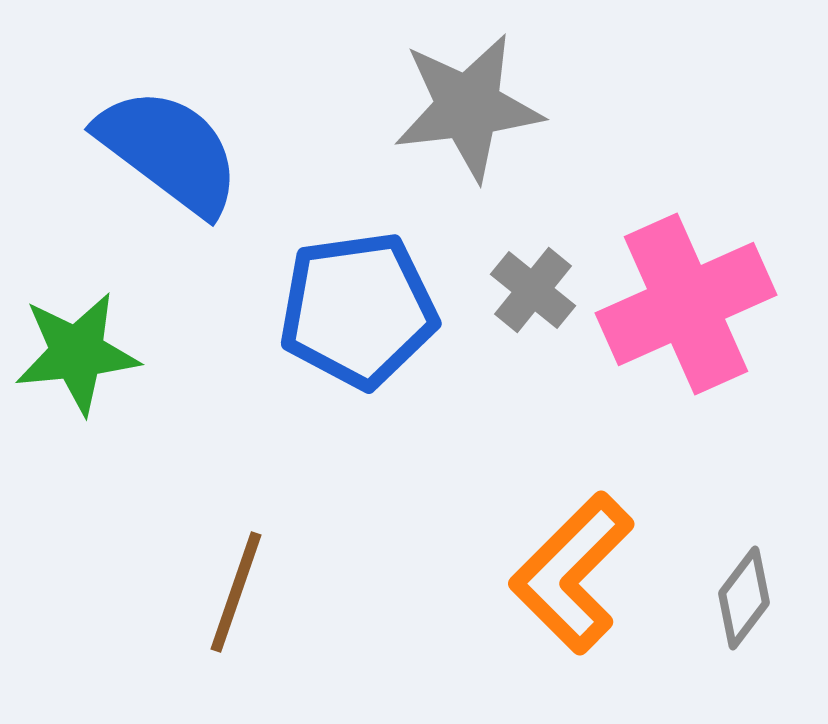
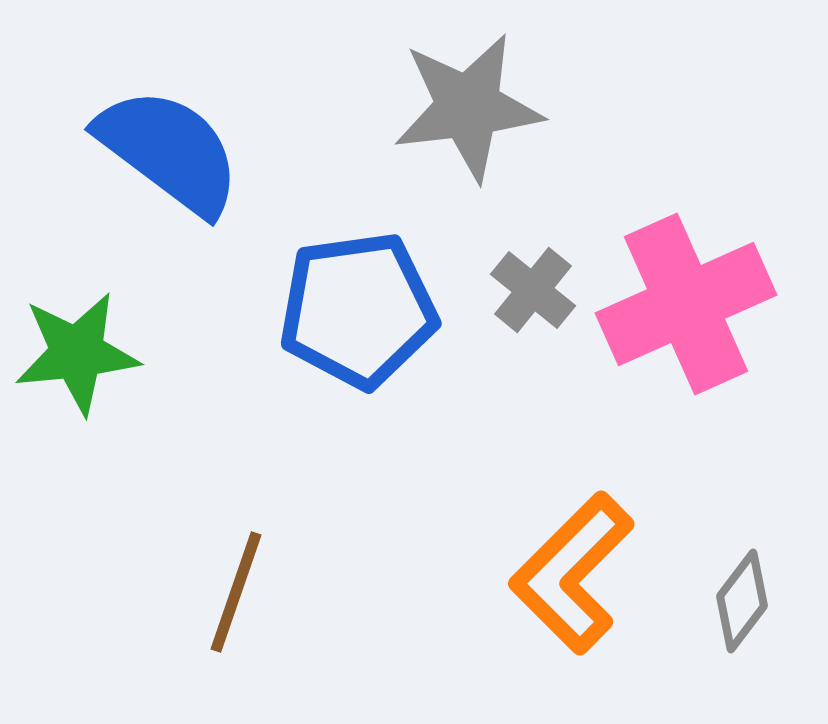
gray diamond: moved 2 px left, 3 px down
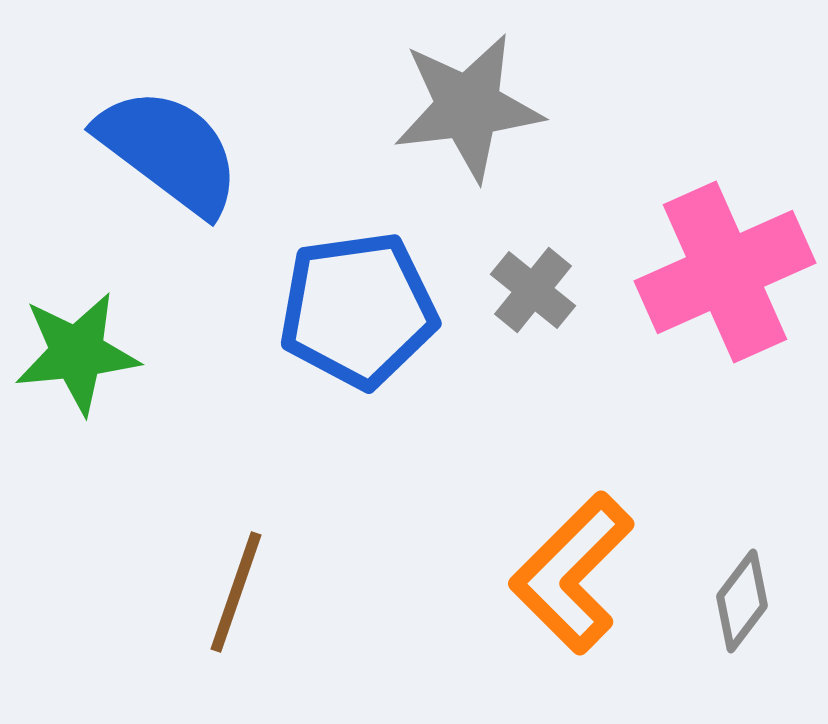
pink cross: moved 39 px right, 32 px up
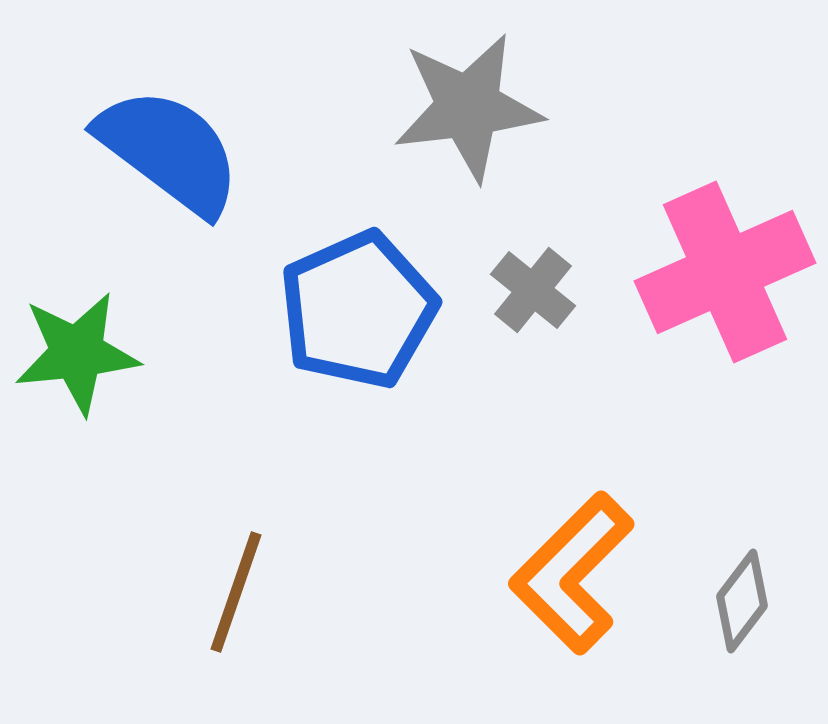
blue pentagon: rotated 16 degrees counterclockwise
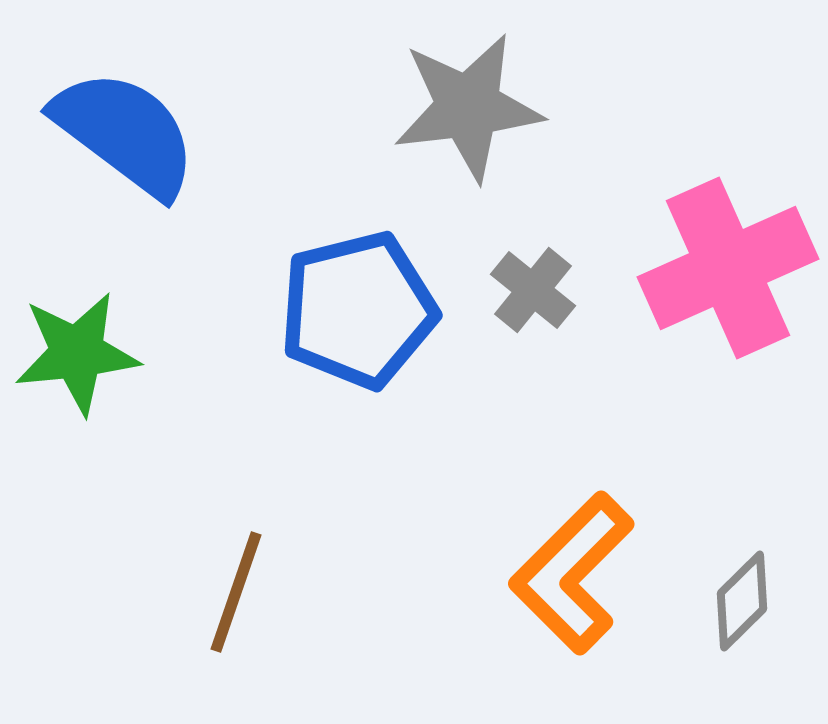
blue semicircle: moved 44 px left, 18 px up
pink cross: moved 3 px right, 4 px up
blue pentagon: rotated 10 degrees clockwise
gray diamond: rotated 8 degrees clockwise
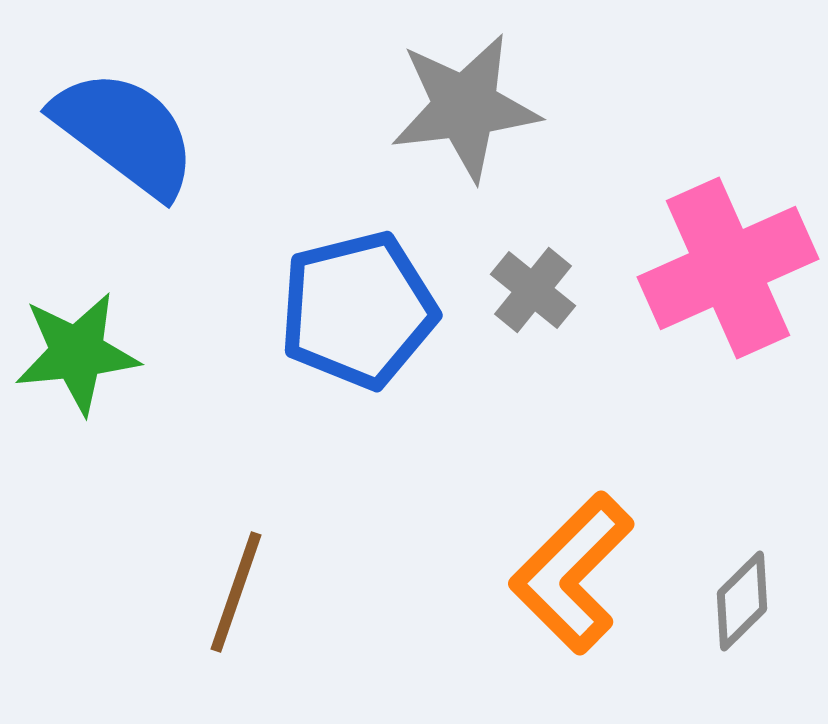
gray star: moved 3 px left
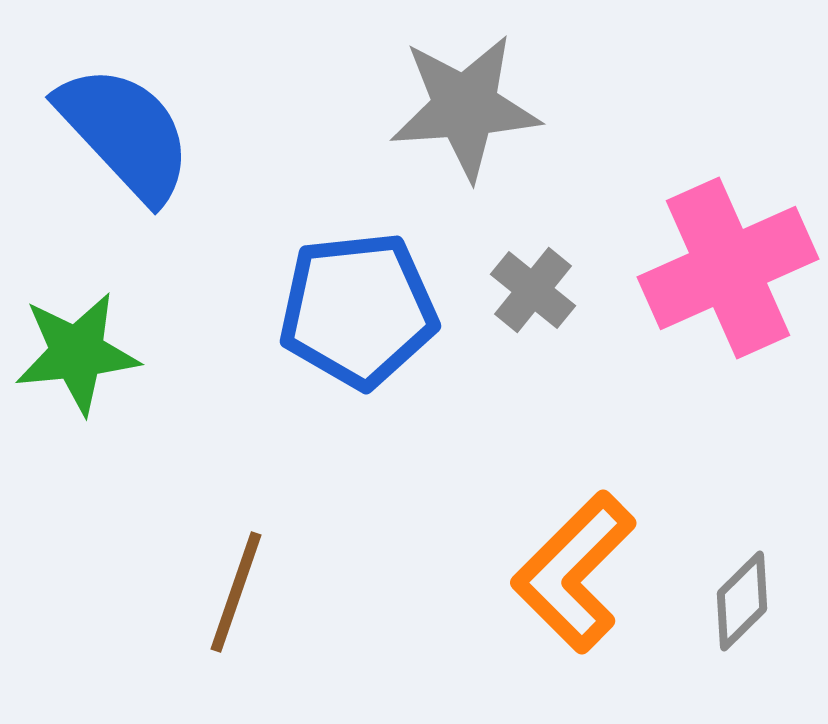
gray star: rotated 3 degrees clockwise
blue semicircle: rotated 10 degrees clockwise
blue pentagon: rotated 8 degrees clockwise
orange L-shape: moved 2 px right, 1 px up
